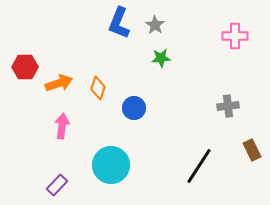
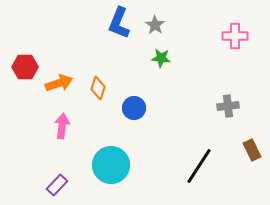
green star: rotated 12 degrees clockwise
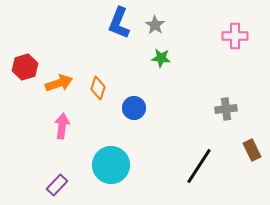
red hexagon: rotated 15 degrees counterclockwise
gray cross: moved 2 px left, 3 px down
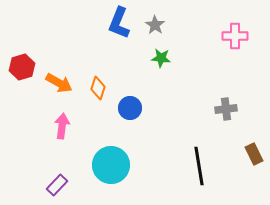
red hexagon: moved 3 px left
orange arrow: rotated 48 degrees clockwise
blue circle: moved 4 px left
brown rectangle: moved 2 px right, 4 px down
black line: rotated 42 degrees counterclockwise
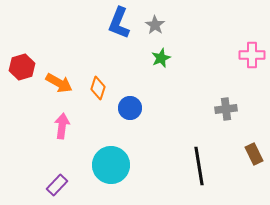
pink cross: moved 17 px right, 19 px down
green star: rotated 30 degrees counterclockwise
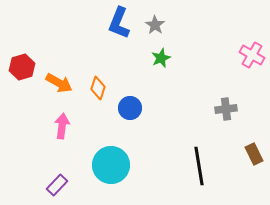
pink cross: rotated 30 degrees clockwise
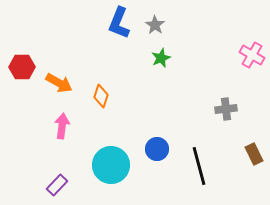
red hexagon: rotated 15 degrees clockwise
orange diamond: moved 3 px right, 8 px down
blue circle: moved 27 px right, 41 px down
black line: rotated 6 degrees counterclockwise
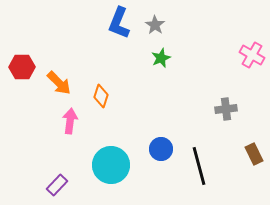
orange arrow: rotated 16 degrees clockwise
pink arrow: moved 8 px right, 5 px up
blue circle: moved 4 px right
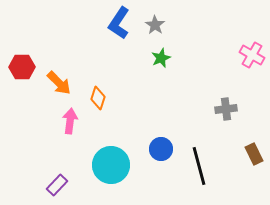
blue L-shape: rotated 12 degrees clockwise
orange diamond: moved 3 px left, 2 px down
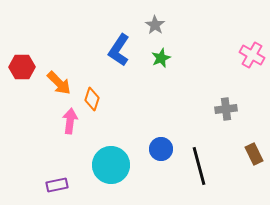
blue L-shape: moved 27 px down
orange diamond: moved 6 px left, 1 px down
purple rectangle: rotated 35 degrees clockwise
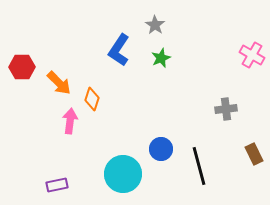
cyan circle: moved 12 px right, 9 px down
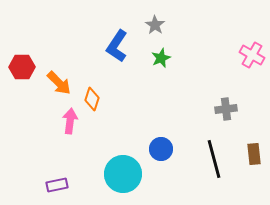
blue L-shape: moved 2 px left, 4 px up
brown rectangle: rotated 20 degrees clockwise
black line: moved 15 px right, 7 px up
